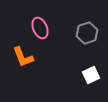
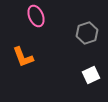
pink ellipse: moved 4 px left, 12 px up
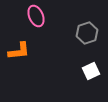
orange L-shape: moved 4 px left, 6 px up; rotated 75 degrees counterclockwise
white square: moved 4 px up
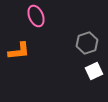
gray hexagon: moved 10 px down
white square: moved 3 px right
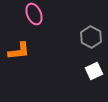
pink ellipse: moved 2 px left, 2 px up
gray hexagon: moved 4 px right, 6 px up; rotated 15 degrees counterclockwise
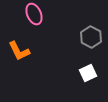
orange L-shape: rotated 70 degrees clockwise
white square: moved 6 px left, 2 px down
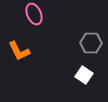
gray hexagon: moved 6 px down; rotated 25 degrees counterclockwise
white square: moved 4 px left, 2 px down; rotated 30 degrees counterclockwise
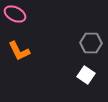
pink ellipse: moved 19 px left; rotated 40 degrees counterclockwise
white square: moved 2 px right
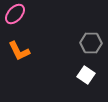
pink ellipse: rotated 75 degrees counterclockwise
